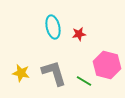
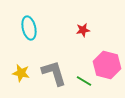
cyan ellipse: moved 24 px left, 1 px down
red star: moved 4 px right, 4 px up
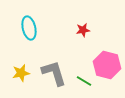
yellow star: rotated 24 degrees counterclockwise
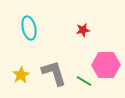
pink hexagon: moved 1 px left; rotated 16 degrees counterclockwise
yellow star: moved 2 px down; rotated 18 degrees counterclockwise
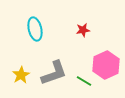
cyan ellipse: moved 6 px right, 1 px down
pink hexagon: rotated 24 degrees counterclockwise
gray L-shape: rotated 88 degrees clockwise
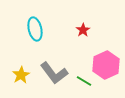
red star: rotated 24 degrees counterclockwise
gray L-shape: rotated 72 degrees clockwise
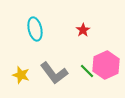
yellow star: rotated 24 degrees counterclockwise
green line: moved 3 px right, 10 px up; rotated 14 degrees clockwise
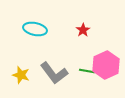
cyan ellipse: rotated 65 degrees counterclockwise
green line: rotated 35 degrees counterclockwise
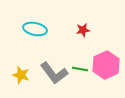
red star: rotated 24 degrees clockwise
green line: moved 7 px left, 2 px up
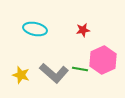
pink hexagon: moved 3 px left, 5 px up
gray L-shape: rotated 12 degrees counterclockwise
